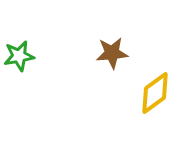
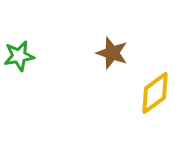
brown star: rotated 24 degrees clockwise
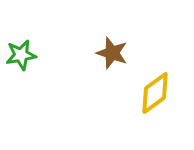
green star: moved 2 px right, 1 px up
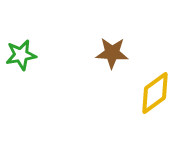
brown star: rotated 16 degrees counterclockwise
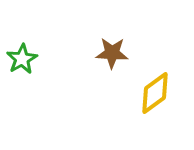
green star: moved 1 px right, 4 px down; rotated 20 degrees counterclockwise
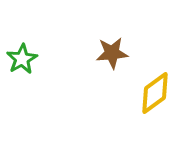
brown star: rotated 8 degrees counterclockwise
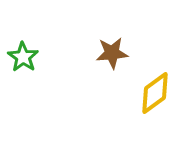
green star: moved 1 px right, 2 px up; rotated 8 degrees counterclockwise
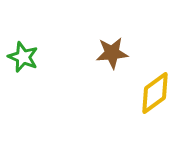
green star: rotated 12 degrees counterclockwise
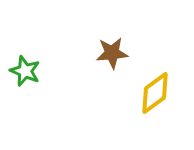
green star: moved 2 px right, 14 px down
